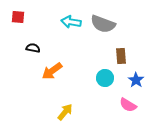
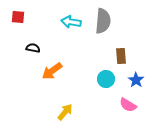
gray semicircle: moved 3 px up; rotated 105 degrees counterclockwise
cyan circle: moved 1 px right, 1 px down
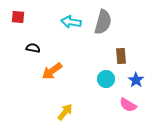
gray semicircle: moved 1 px down; rotated 10 degrees clockwise
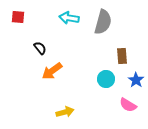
cyan arrow: moved 2 px left, 4 px up
black semicircle: moved 7 px right; rotated 40 degrees clockwise
brown rectangle: moved 1 px right
yellow arrow: rotated 36 degrees clockwise
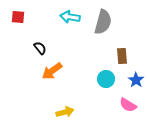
cyan arrow: moved 1 px right, 1 px up
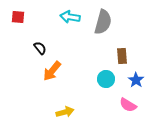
orange arrow: rotated 15 degrees counterclockwise
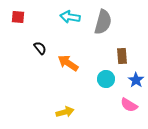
orange arrow: moved 16 px right, 8 px up; rotated 85 degrees clockwise
pink semicircle: moved 1 px right
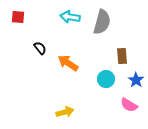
gray semicircle: moved 1 px left
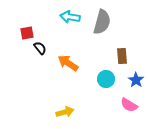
red square: moved 9 px right, 16 px down; rotated 16 degrees counterclockwise
